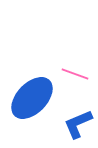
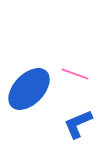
blue ellipse: moved 3 px left, 9 px up
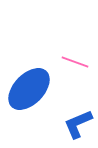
pink line: moved 12 px up
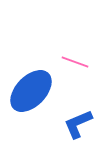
blue ellipse: moved 2 px right, 2 px down
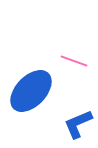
pink line: moved 1 px left, 1 px up
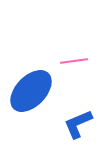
pink line: rotated 28 degrees counterclockwise
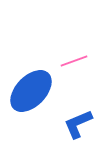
pink line: rotated 12 degrees counterclockwise
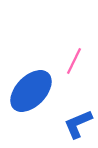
pink line: rotated 44 degrees counterclockwise
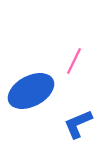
blue ellipse: rotated 18 degrees clockwise
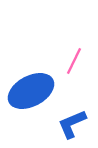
blue L-shape: moved 6 px left
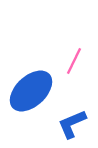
blue ellipse: rotated 15 degrees counterclockwise
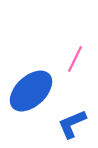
pink line: moved 1 px right, 2 px up
